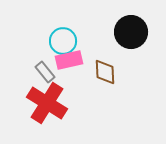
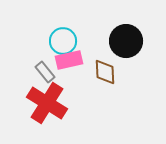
black circle: moved 5 px left, 9 px down
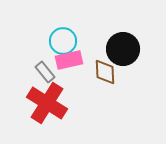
black circle: moved 3 px left, 8 px down
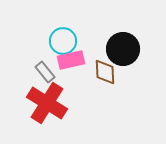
pink rectangle: moved 2 px right
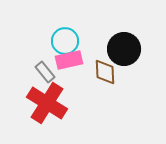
cyan circle: moved 2 px right
black circle: moved 1 px right
pink rectangle: moved 2 px left
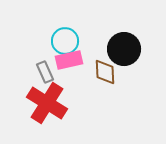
gray rectangle: rotated 15 degrees clockwise
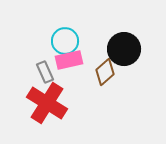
brown diamond: rotated 52 degrees clockwise
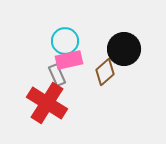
gray rectangle: moved 12 px right, 3 px down
